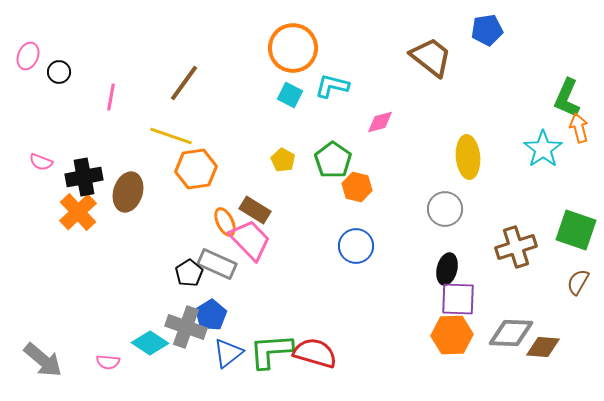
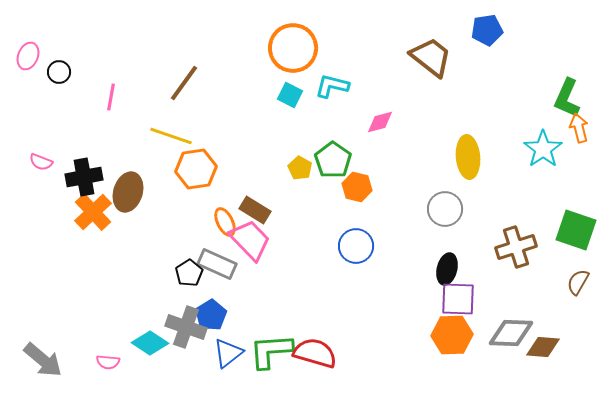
yellow pentagon at (283, 160): moved 17 px right, 8 px down
orange cross at (78, 212): moved 15 px right
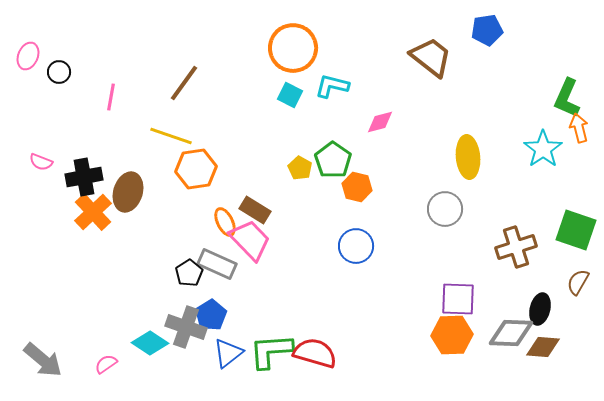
black ellipse at (447, 269): moved 93 px right, 40 px down
pink semicircle at (108, 362): moved 2 px left, 2 px down; rotated 140 degrees clockwise
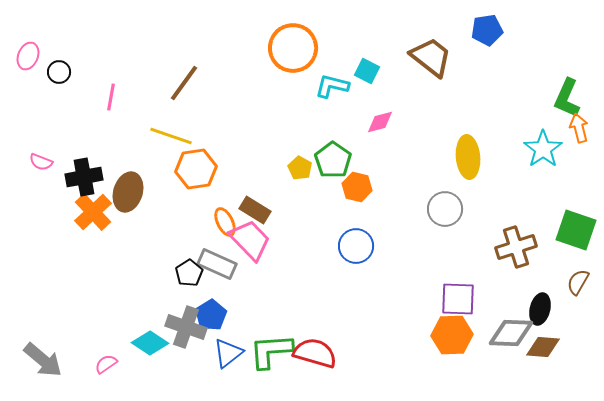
cyan square at (290, 95): moved 77 px right, 24 px up
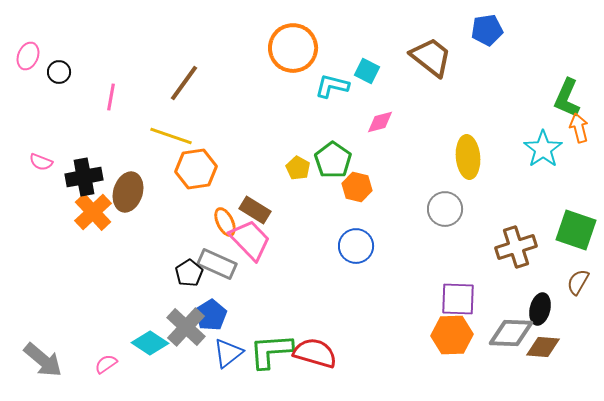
yellow pentagon at (300, 168): moved 2 px left
gray cross at (186, 327): rotated 24 degrees clockwise
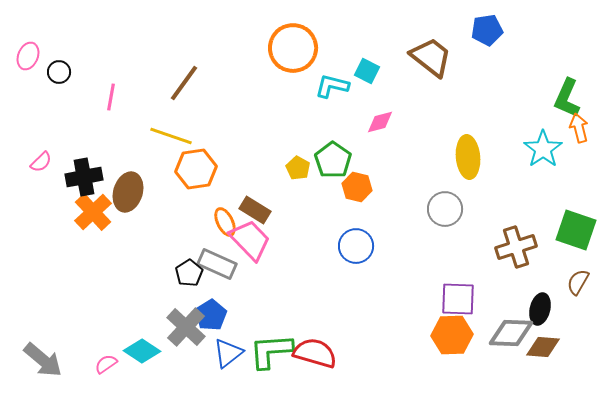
pink semicircle at (41, 162): rotated 65 degrees counterclockwise
cyan diamond at (150, 343): moved 8 px left, 8 px down
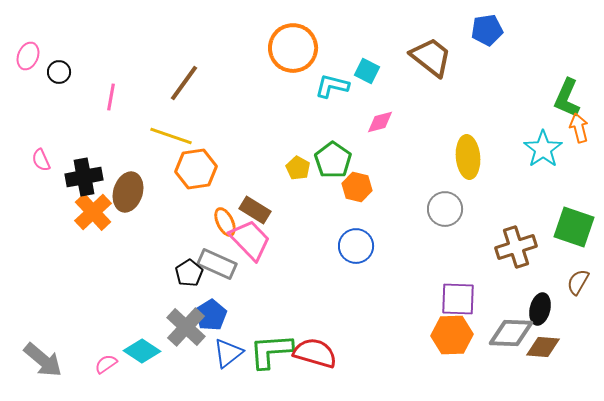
pink semicircle at (41, 162): moved 2 px up; rotated 110 degrees clockwise
green square at (576, 230): moved 2 px left, 3 px up
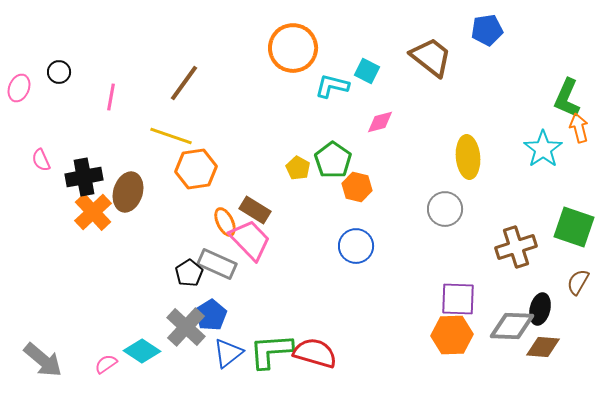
pink ellipse at (28, 56): moved 9 px left, 32 px down
gray diamond at (511, 333): moved 1 px right, 7 px up
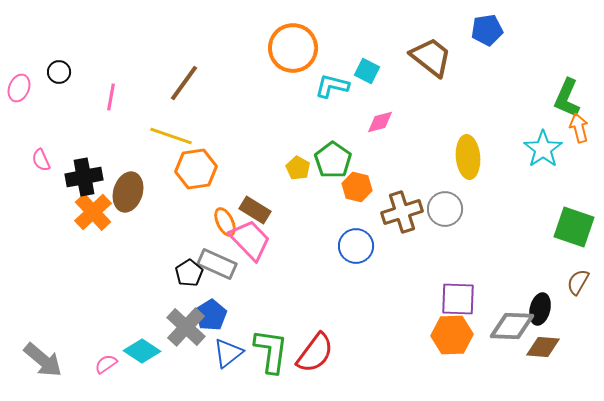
brown cross at (516, 247): moved 114 px left, 35 px up
green L-shape at (271, 351): rotated 102 degrees clockwise
red semicircle at (315, 353): rotated 111 degrees clockwise
